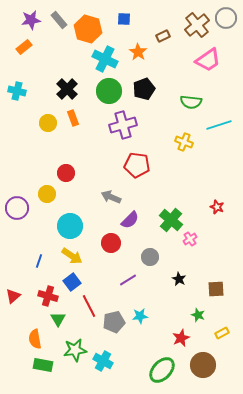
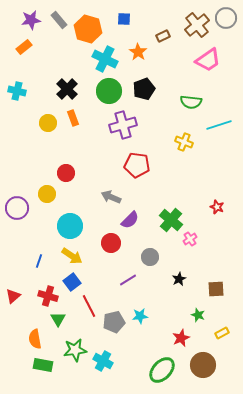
black star at (179, 279): rotated 16 degrees clockwise
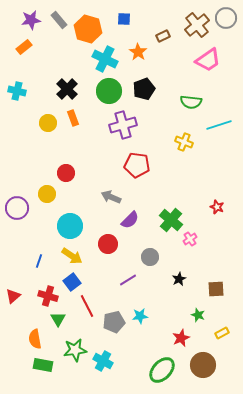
red circle at (111, 243): moved 3 px left, 1 px down
red line at (89, 306): moved 2 px left
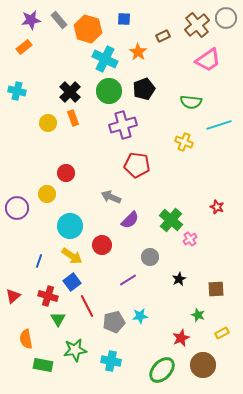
black cross at (67, 89): moved 3 px right, 3 px down
red circle at (108, 244): moved 6 px left, 1 px down
orange semicircle at (35, 339): moved 9 px left
cyan cross at (103, 361): moved 8 px right; rotated 18 degrees counterclockwise
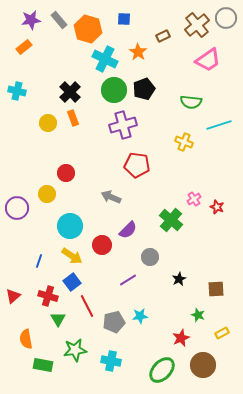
green circle at (109, 91): moved 5 px right, 1 px up
purple semicircle at (130, 220): moved 2 px left, 10 px down
pink cross at (190, 239): moved 4 px right, 40 px up
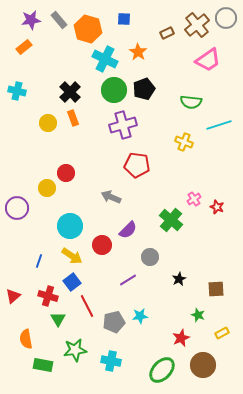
brown rectangle at (163, 36): moved 4 px right, 3 px up
yellow circle at (47, 194): moved 6 px up
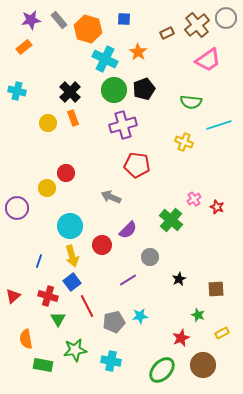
yellow arrow at (72, 256): rotated 40 degrees clockwise
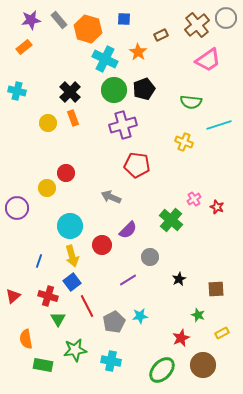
brown rectangle at (167, 33): moved 6 px left, 2 px down
gray pentagon at (114, 322): rotated 15 degrees counterclockwise
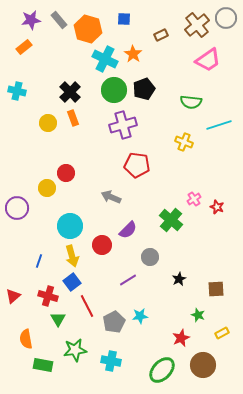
orange star at (138, 52): moved 5 px left, 2 px down
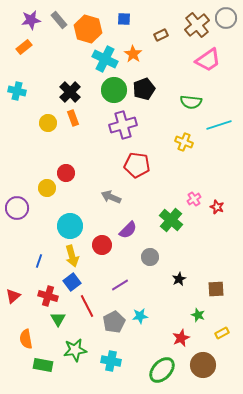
purple line at (128, 280): moved 8 px left, 5 px down
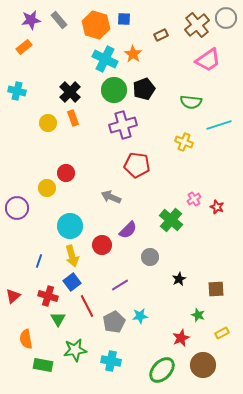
orange hexagon at (88, 29): moved 8 px right, 4 px up
